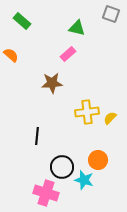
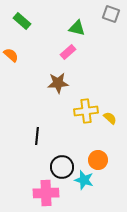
pink rectangle: moved 2 px up
brown star: moved 6 px right
yellow cross: moved 1 px left, 1 px up
yellow semicircle: rotated 88 degrees clockwise
pink cross: rotated 20 degrees counterclockwise
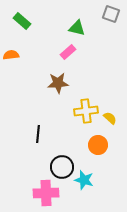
orange semicircle: rotated 49 degrees counterclockwise
black line: moved 1 px right, 2 px up
orange circle: moved 15 px up
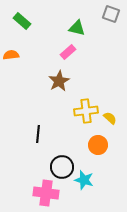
brown star: moved 1 px right, 2 px up; rotated 25 degrees counterclockwise
pink cross: rotated 10 degrees clockwise
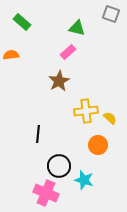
green rectangle: moved 1 px down
black circle: moved 3 px left, 1 px up
pink cross: rotated 15 degrees clockwise
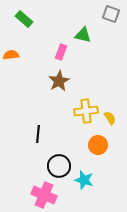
green rectangle: moved 2 px right, 3 px up
green triangle: moved 6 px right, 7 px down
pink rectangle: moved 7 px left; rotated 28 degrees counterclockwise
yellow semicircle: rotated 16 degrees clockwise
pink cross: moved 2 px left, 2 px down
